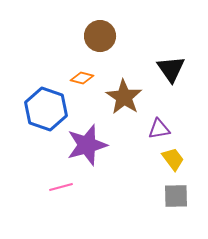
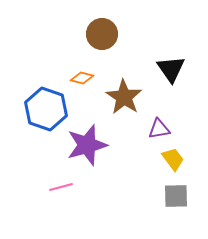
brown circle: moved 2 px right, 2 px up
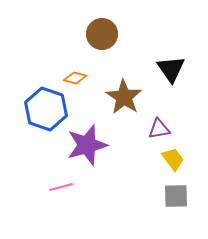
orange diamond: moved 7 px left
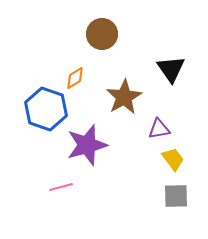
orange diamond: rotated 45 degrees counterclockwise
brown star: rotated 9 degrees clockwise
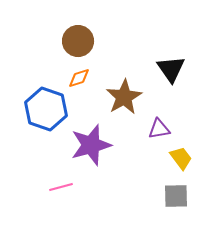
brown circle: moved 24 px left, 7 px down
orange diamond: moved 4 px right; rotated 15 degrees clockwise
purple star: moved 4 px right
yellow trapezoid: moved 8 px right, 1 px up
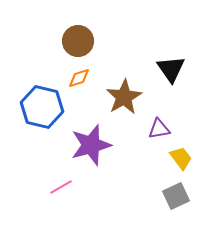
blue hexagon: moved 4 px left, 2 px up; rotated 6 degrees counterclockwise
pink line: rotated 15 degrees counterclockwise
gray square: rotated 24 degrees counterclockwise
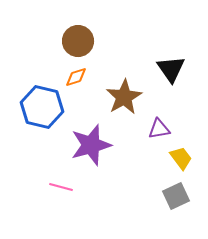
orange diamond: moved 3 px left, 1 px up
pink line: rotated 45 degrees clockwise
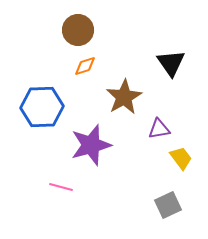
brown circle: moved 11 px up
black triangle: moved 6 px up
orange diamond: moved 9 px right, 11 px up
blue hexagon: rotated 15 degrees counterclockwise
gray square: moved 8 px left, 9 px down
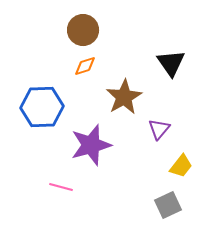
brown circle: moved 5 px right
purple triangle: rotated 40 degrees counterclockwise
yellow trapezoid: moved 8 px down; rotated 75 degrees clockwise
